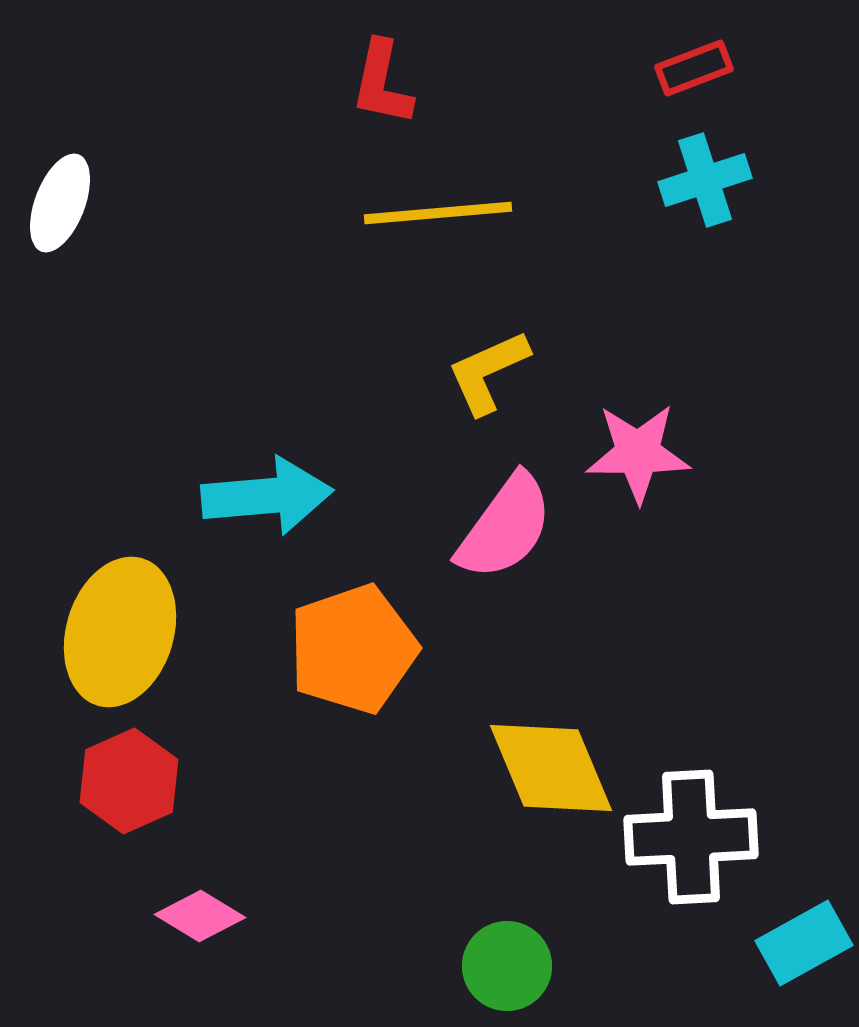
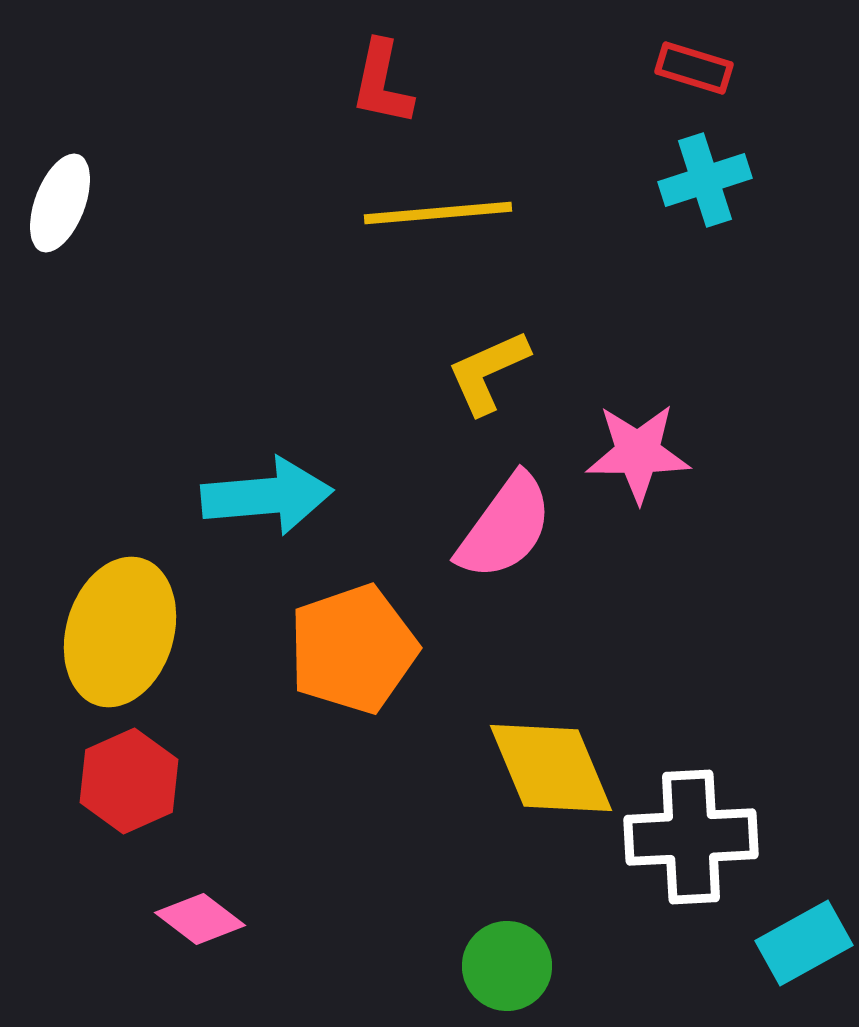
red rectangle: rotated 38 degrees clockwise
pink diamond: moved 3 px down; rotated 6 degrees clockwise
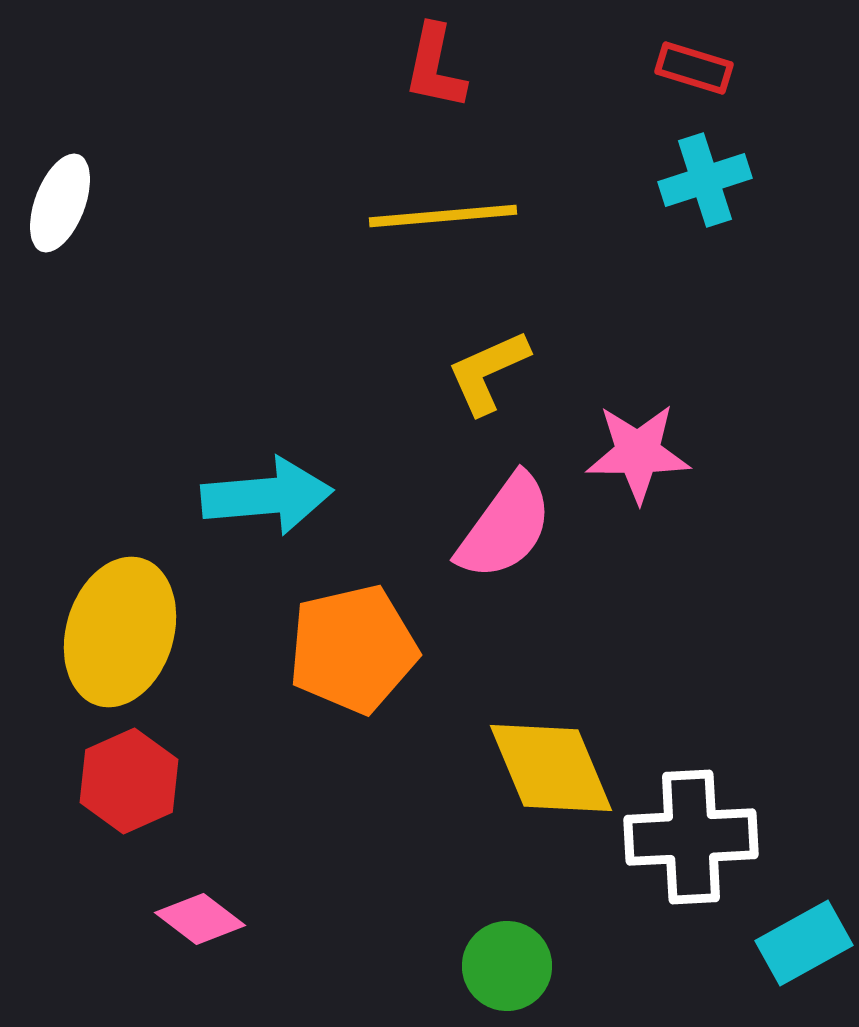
red L-shape: moved 53 px right, 16 px up
yellow line: moved 5 px right, 3 px down
orange pentagon: rotated 6 degrees clockwise
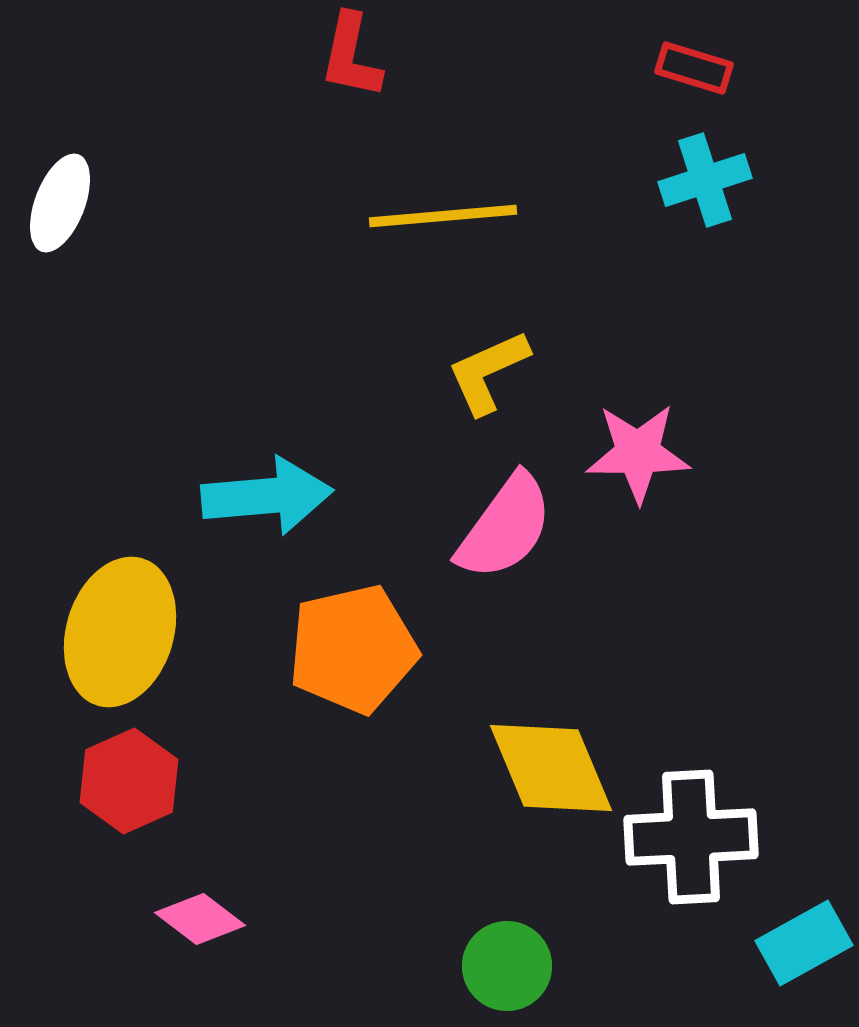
red L-shape: moved 84 px left, 11 px up
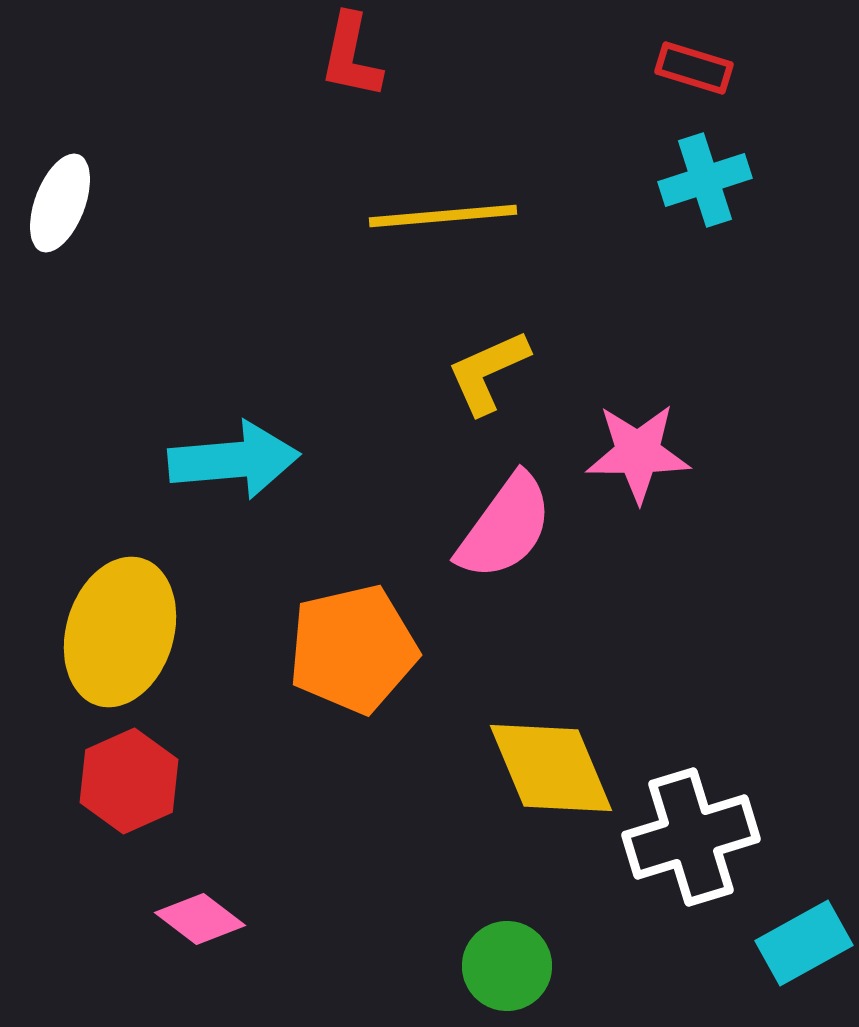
cyan arrow: moved 33 px left, 36 px up
white cross: rotated 14 degrees counterclockwise
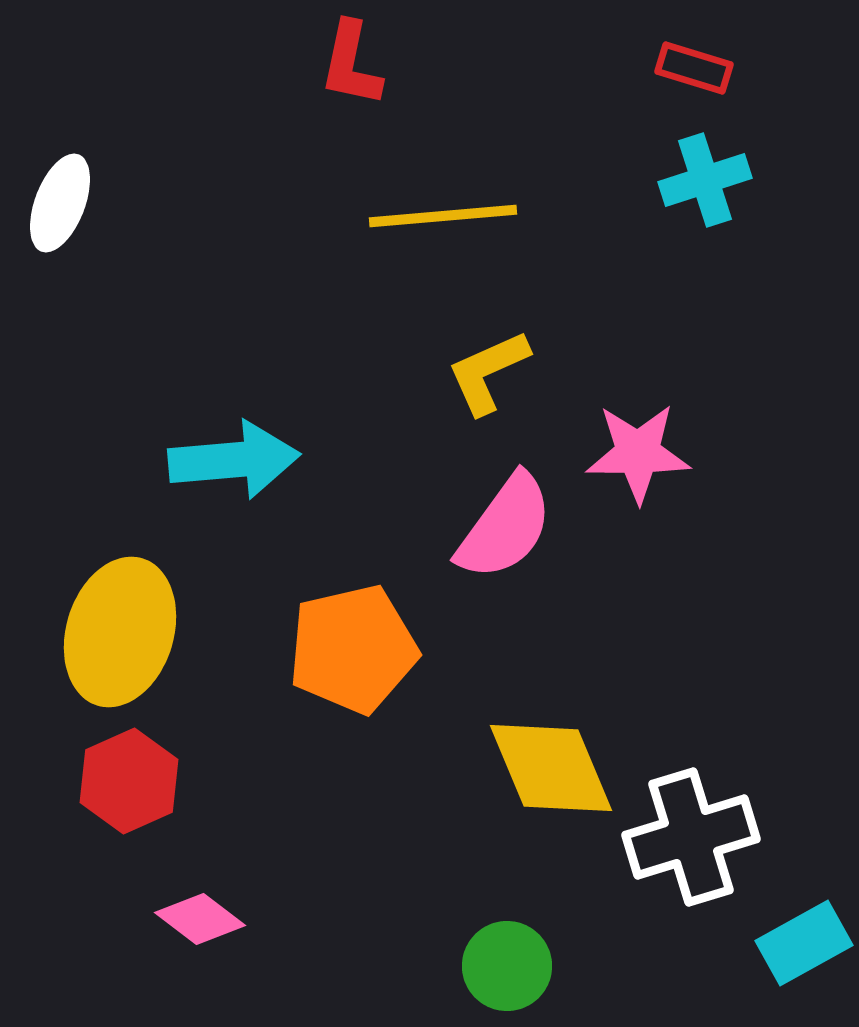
red L-shape: moved 8 px down
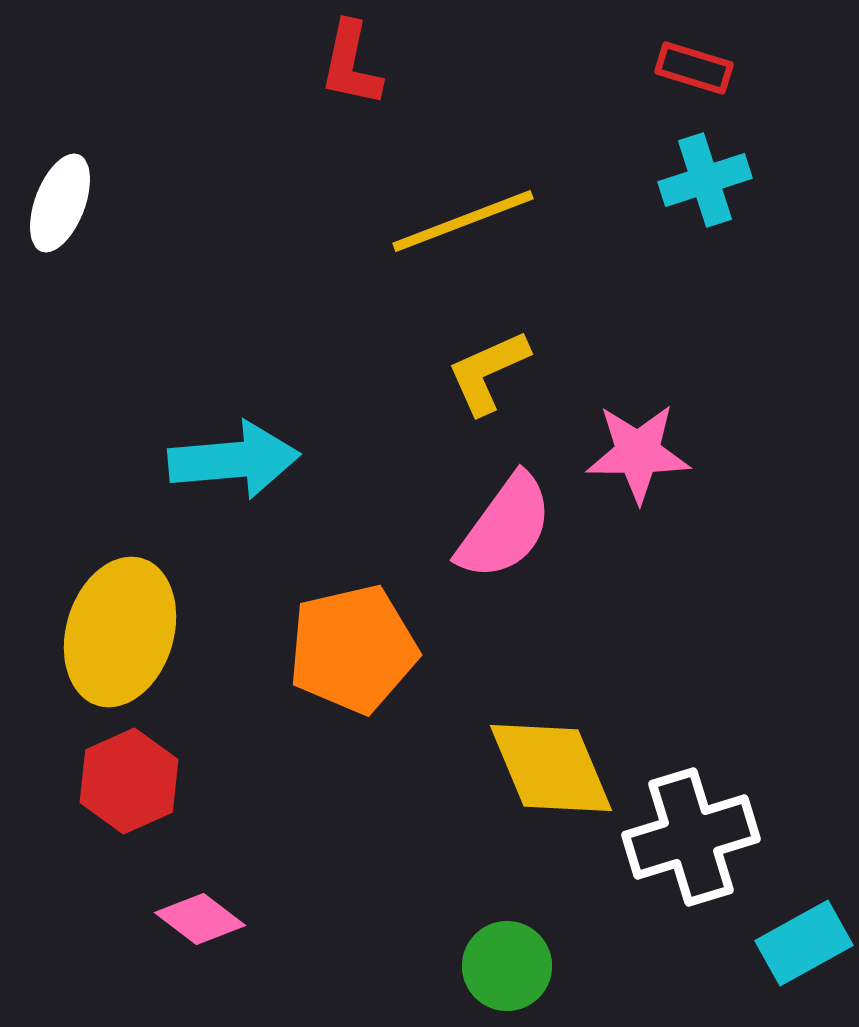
yellow line: moved 20 px right, 5 px down; rotated 16 degrees counterclockwise
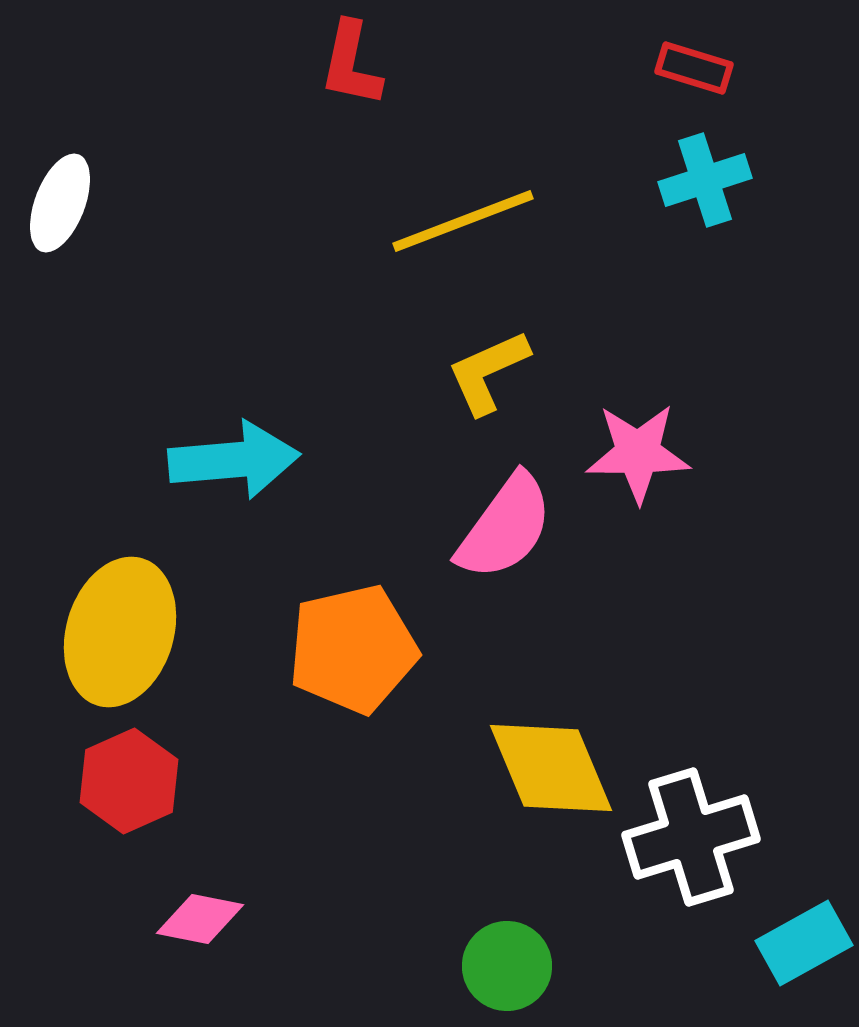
pink diamond: rotated 26 degrees counterclockwise
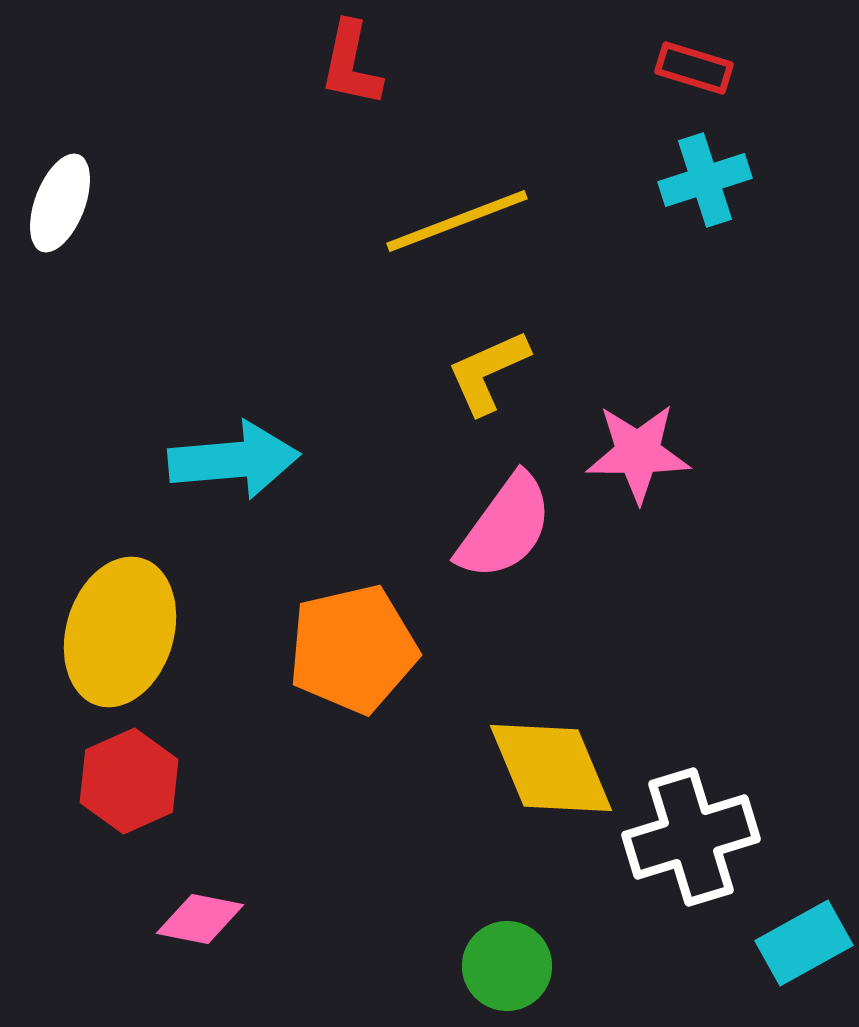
yellow line: moved 6 px left
